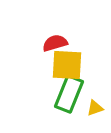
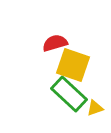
yellow square: moved 6 px right; rotated 16 degrees clockwise
green rectangle: rotated 69 degrees counterclockwise
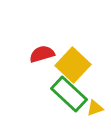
red semicircle: moved 13 px left, 11 px down
yellow square: rotated 24 degrees clockwise
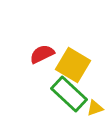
red semicircle: rotated 10 degrees counterclockwise
yellow square: rotated 12 degrees counterclockwise
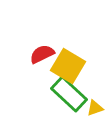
yellow square: moved 5 px left, 1 px down
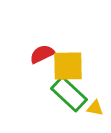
yellow square: rotated 32 degrees counterclockwise
yellow triangle: rotated 30 degrees clockwise
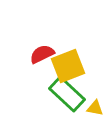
yellow square: rotated 20 degrees counterclockwise
green rectangle: moved 2 px left
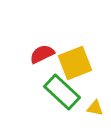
yellow square: moved 7 px right, 3 px up
green rectangle: moved 5 px left, 2 px up
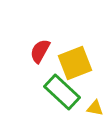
red semicircle: moved 2 px left, 3 px up; rotated 35 degrees counterclockwise
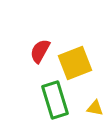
green rectangle: moved 7 px left, 8 px down; rotated 30 degrees clockwise
